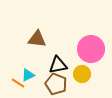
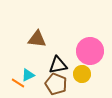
pink circle: moved 1 px left, 2 px down
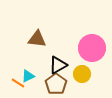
pink circle: moved 2 px right, 3 px up
black triangle: rotated 18 degrees counterclockwise
cyan triangle: moved 1 px down
brown pentagon: rotated 15 degrees clockwise
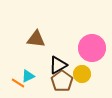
brown triangle: moved 1 px left
brown pentagon: moved 6 px right, 3 px up
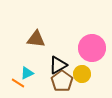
cyan triangle: moved 1 px left, 3 px up
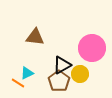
brown triangle: moved 1 px left, 2 px up
black triangle: moved 4 px right
yellow circle: moved 2 px left
brown pentagon: moved 3 px left
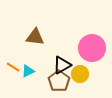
cyan triangle: moved 1 px right, 2 px up
orange line: moved 5 px left, 16 px up
